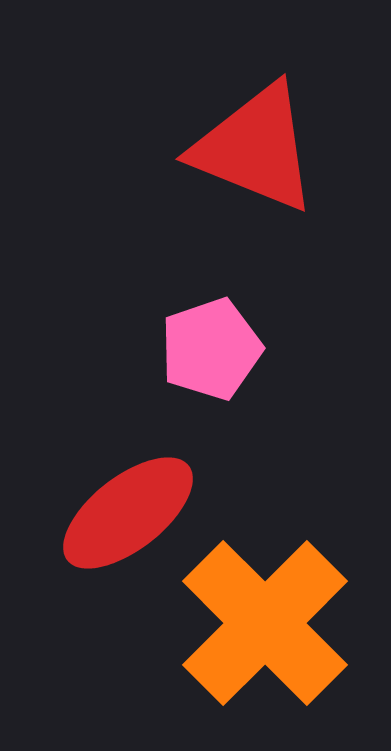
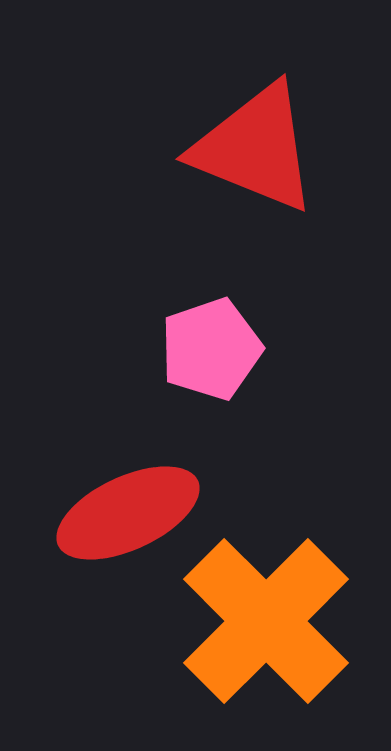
red ellipse: rotated 13 degrees clockwise
orange cross: moved 1 px right, 2 px up
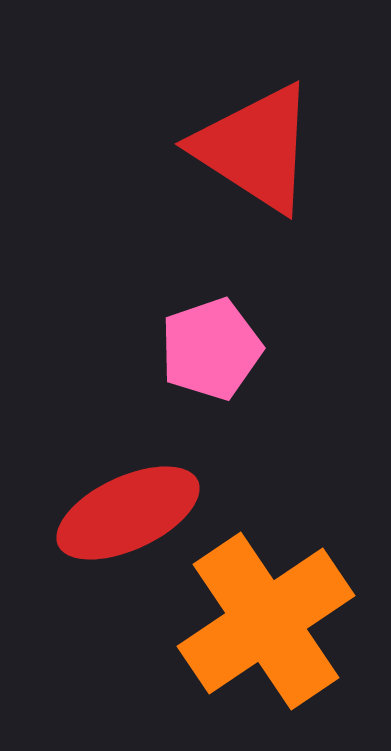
red triangle: rotated 11 degrees clockwise
orange cross: rotated 11 degrees clockwise
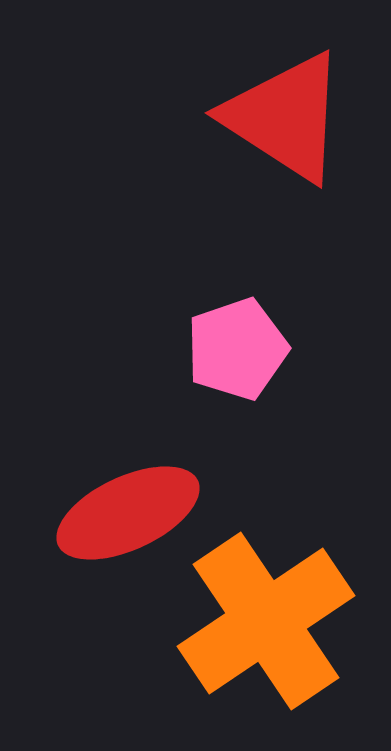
red triangle: moved 30 px right, 31 px up
pink pentagon: moved 26 px right
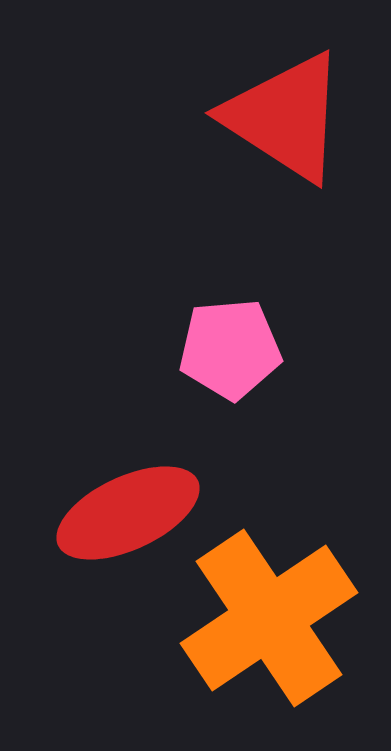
pink pentagon: moved 7 px left; rotated 14 degrees clockwise
orange cross: moved 3 px right, 3 px up
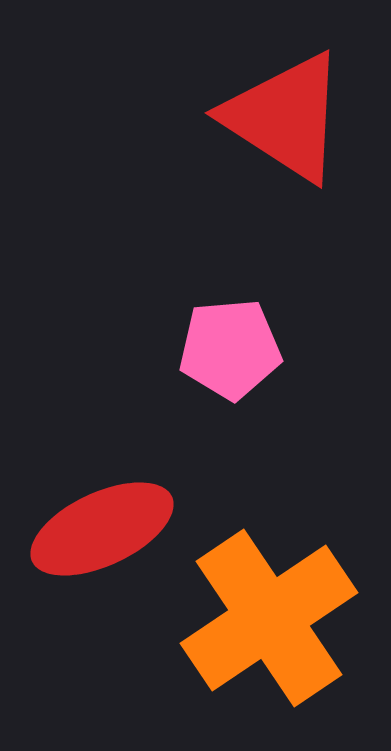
red ellipse: moved 26 px left, 16 px down
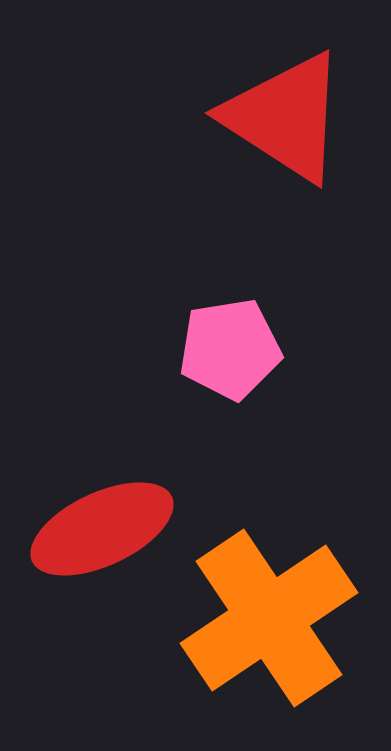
pink pentagon: rotated 4 degrees counterclockwise
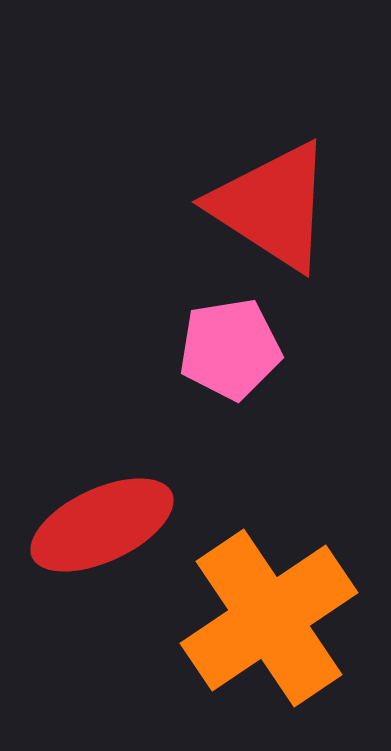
red triangle: moved 13 px left, 89 px down
red ellipse: moved 4 px up
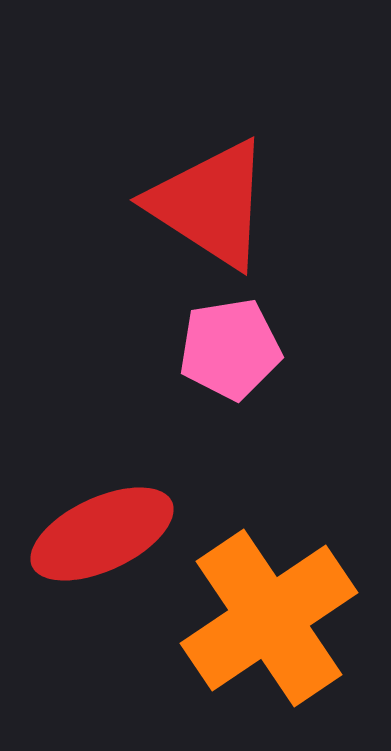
red triangle: moved 62 px left, 2 px up
red ellipse: moved 9 px down
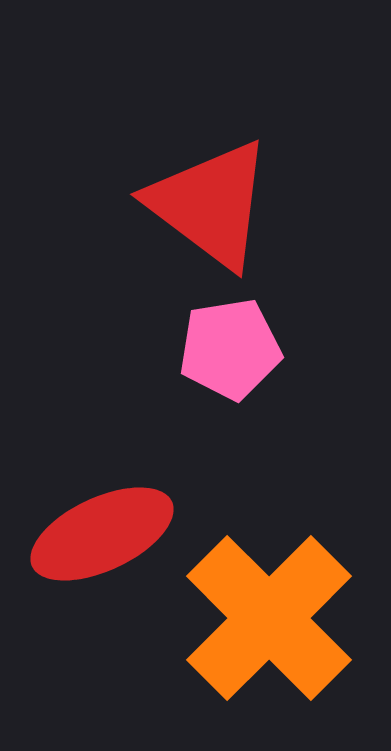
red triangle: rotated 4 degrees clockwise
orange cross: rotated 11 degrees counterclockwise
